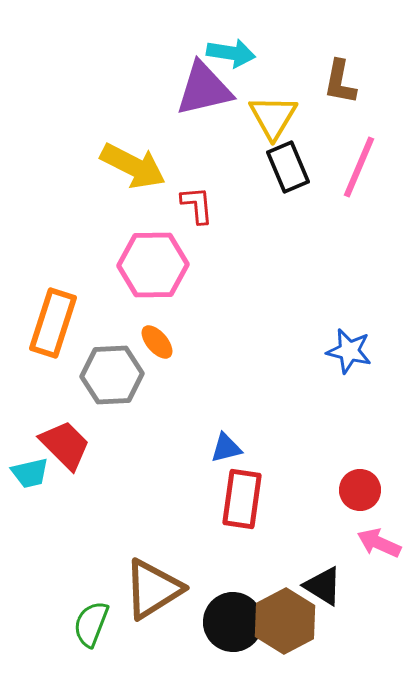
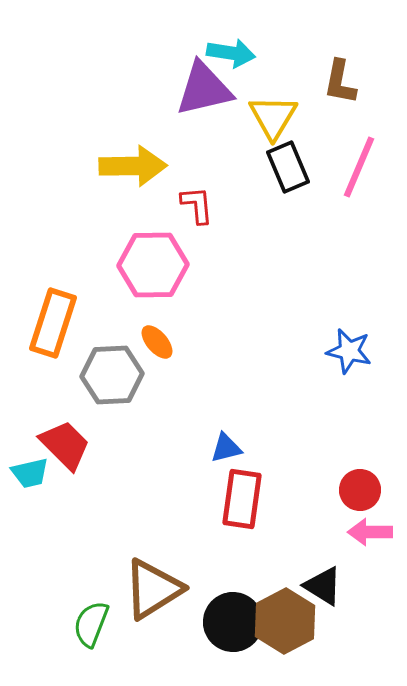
yellow arrow: rotated 28 degrees counterclockwise
pink arrow: moved 9 px left, 11 px up; rotated 24 degrees counterclockwise
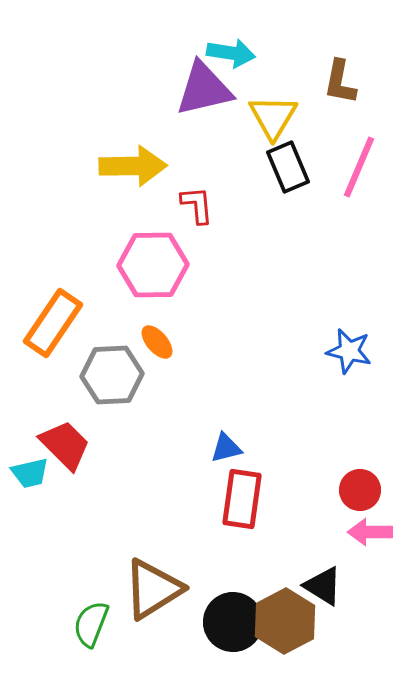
orange rectangle: rotated 16 degrees clockwise
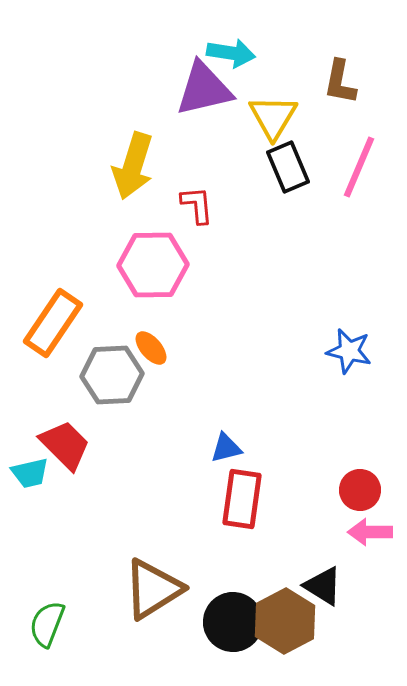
yellow arrow: rotated 108 degrees clockwise
orange ellipse: moved 6 px left, 6 px down
green semicircle: moved 44 px left
